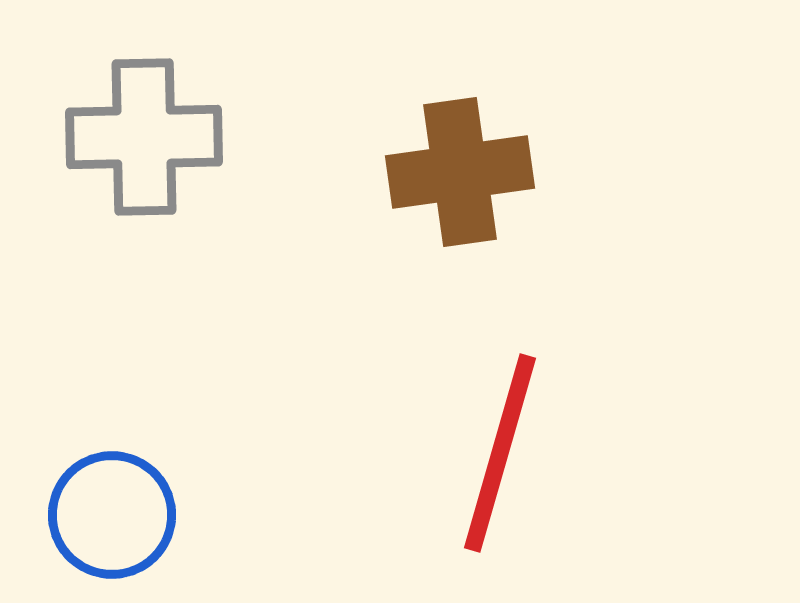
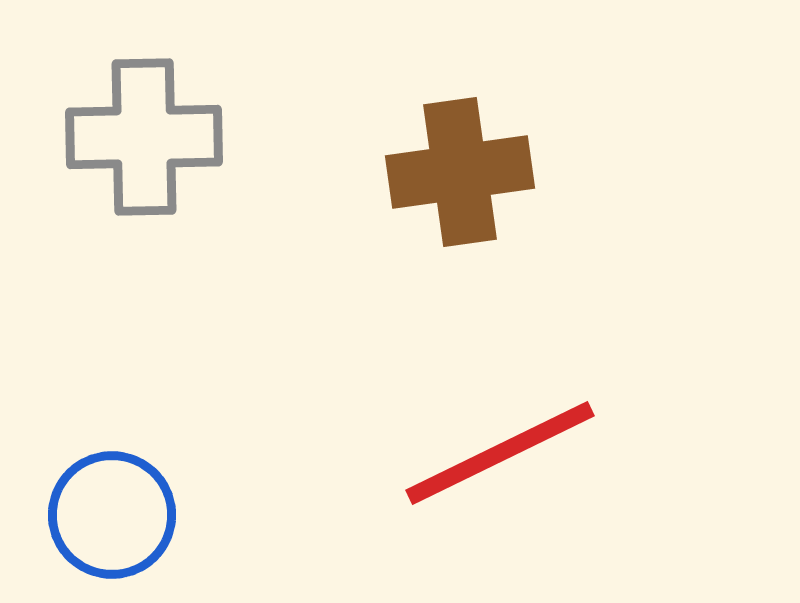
red line: rotated 48 degrees clockwise
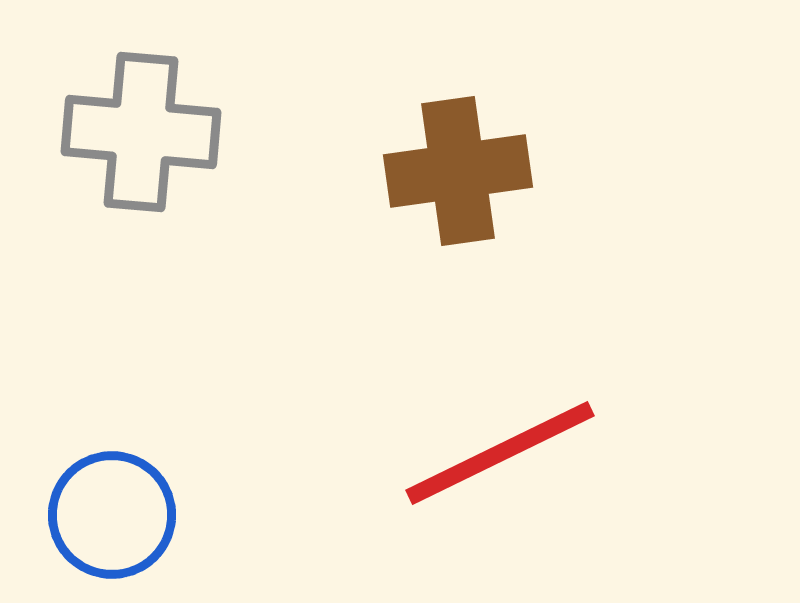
gray cross: moved 3 px left, 5 px up; rotated 6 degrees clockwise
brown cross: moved 2 px left, 1 px up
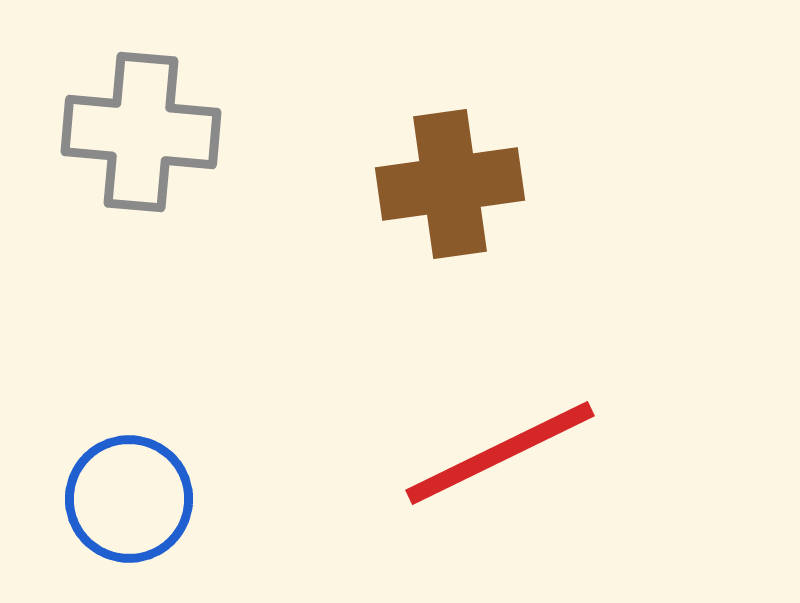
brown cross: moved 8 px left, 13 px down
blue circle: moved 17 px right, 16 px up
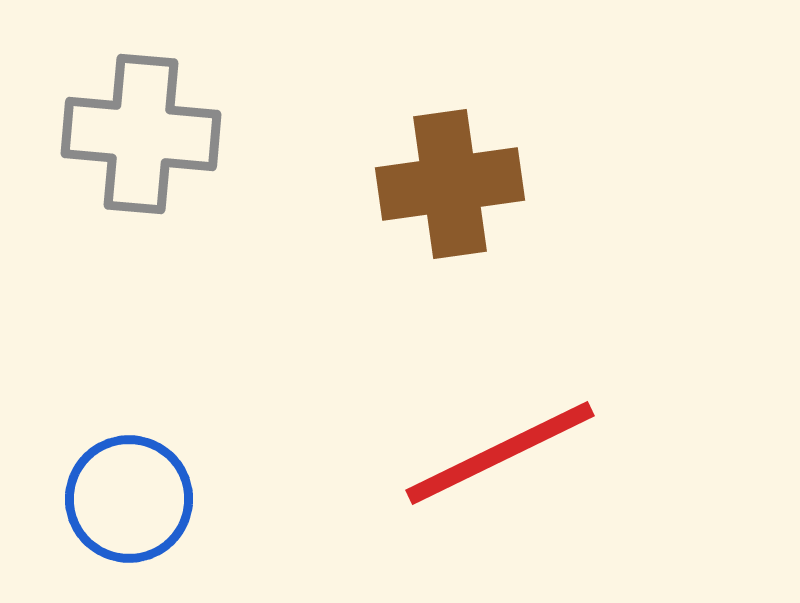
gray cross: moved 2 px down
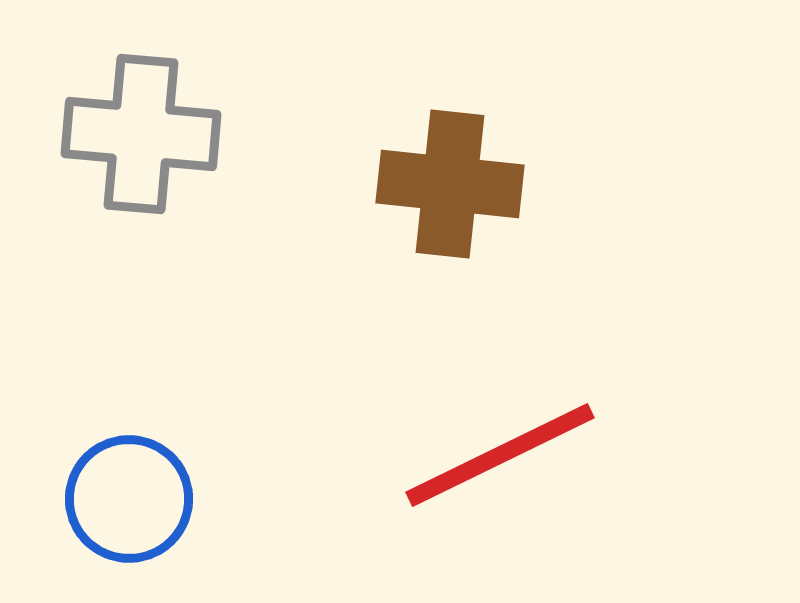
brown cross: rotated 14 degrees clockwise
red line: moved 2 px down
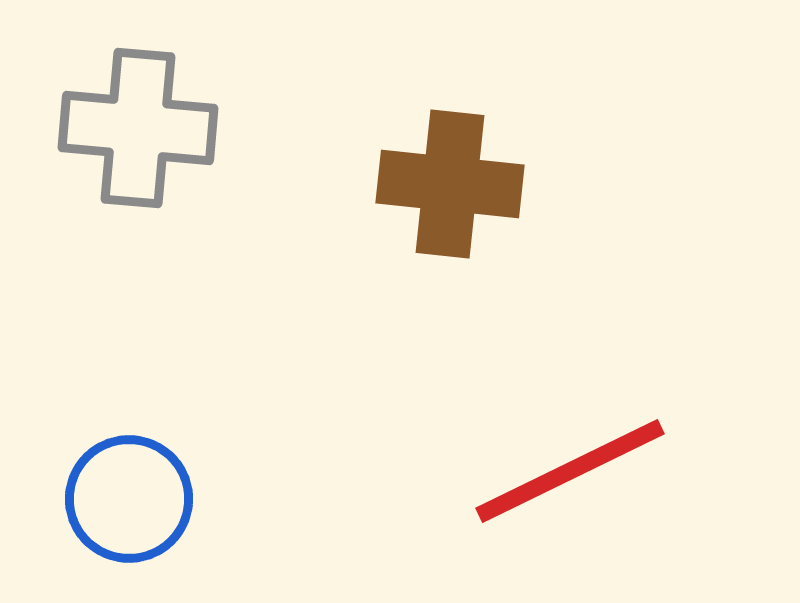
gray cross: moved 3 px left, 6 px up
red line: moved 70 px right, 16 px down
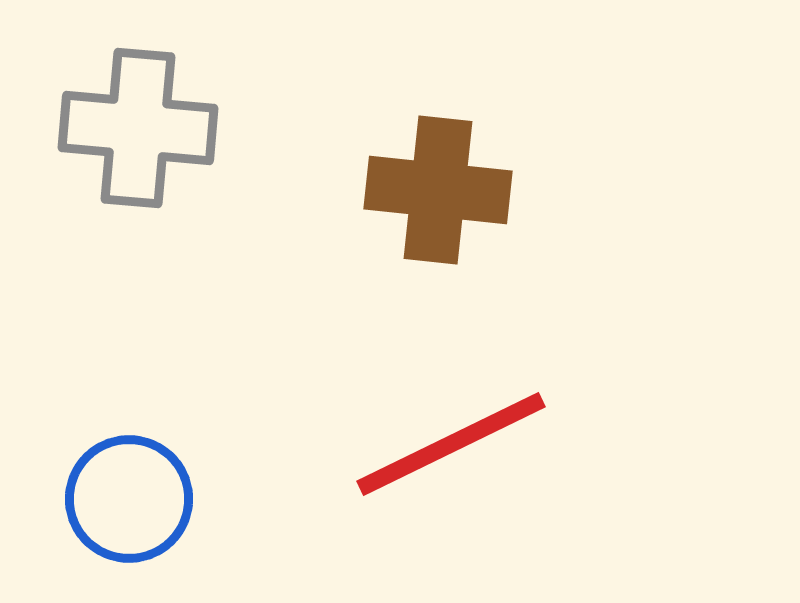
brown cross: moved 12 px left, 6 px down
red line: moved 119 px left, 27 px up
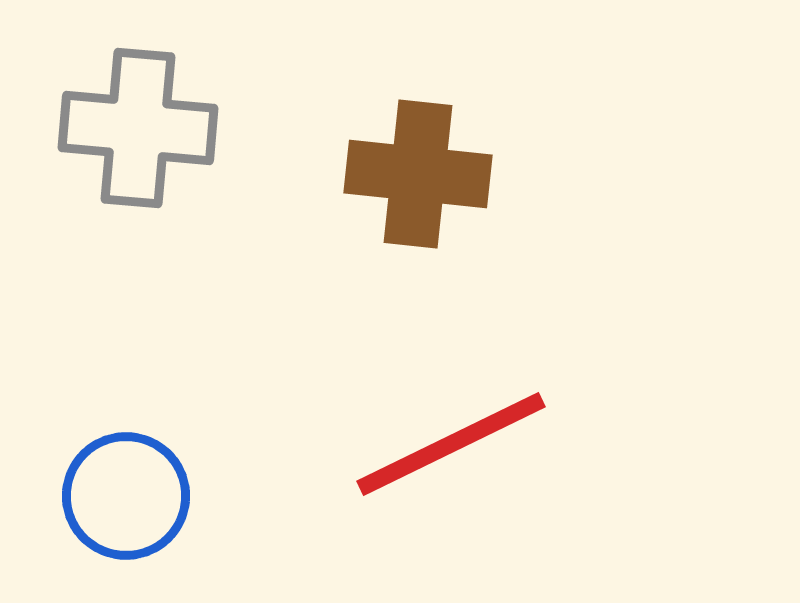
brown cross: moved 20 px left, 16 px up
blue circle: moved 3 px left, 3 px up
